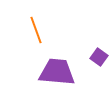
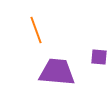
purple square: rotated 30 degrees counterclockwise
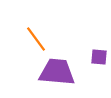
orange line: moved 9 px down; rotated 16 degrees counterclockwise
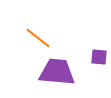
orange line: moved 2 px right, 1 px up; rotated 16 degrees counterclockwise
